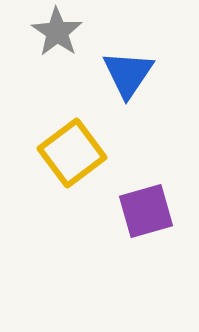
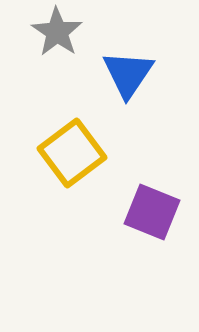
purple square: moved 6 px right, 1 px down; rotated 38 degrees clockwise
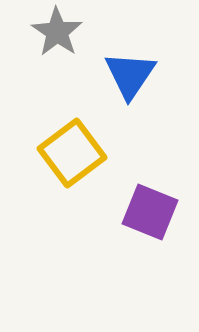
blue triangle: moved 2 px right, 1 px down
purple square: moved 2 px left
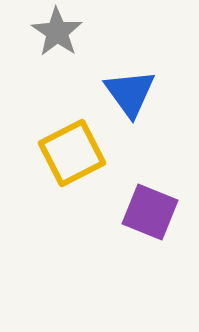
blue triangle: moved 18 px down; rotated 10 degrees counterclockwise
yellow square: rotated 10 degrees clockwise
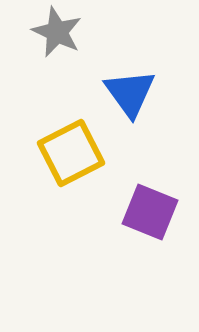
gray star: rotated 9 degrees counterclockwise
yellow square: moved 1 px left
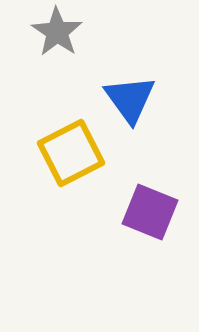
gray star: rotated 9 degrees clockwise
blue triangle: moved 6 px down
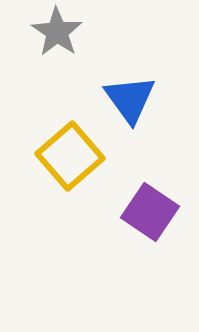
yellow square: moved 1 px left, 3 px down; rotated 14 degrees counterclockwise
purple square: rotated 12 degrees clockwise
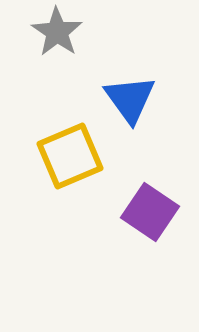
yellow square: rotated 18 degrees clockwise
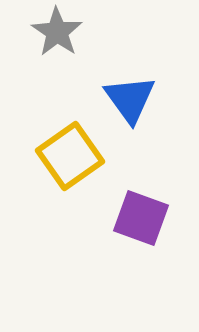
yellow square: rotated 12 degrees counterclockwise
purple square: moved 9 px left, 6 px down; rotated 14 degrees counterclockwise
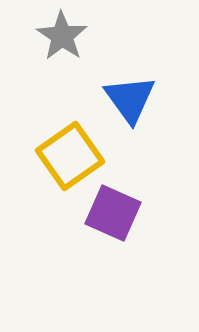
gray star: moved 5 px right, 4 px down
purple square: moved 28 px left, 5 px up; rotated 4 degrees clockwise
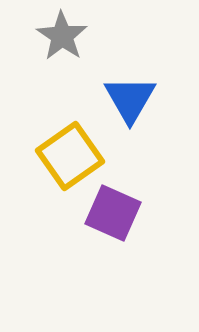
blue triangle: rotated 6 degrees clockwise
